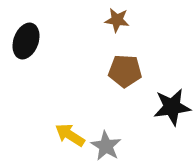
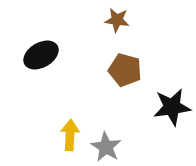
black ellipse: moved 15 px right, 14 px down; rotated 40 degrees clockwise
brown pentagon: moved 1 px up; rotated 12 degrees clockwise
yellow arrow: rotated 60 degrees clockwise
gray star: moved 1 px down
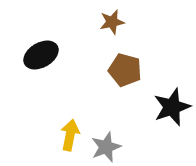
brown star: moved 5 px left, 2 px down; rotated 20 degrees counterclockwise
black star: rotated 12 degrees counterclockwise
yellow arrow: rotated 8 degrees clockwise
gray star: rotated 20 degrees clockwise
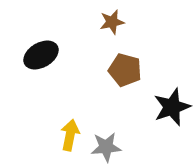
gray star: rotated 16 degrees clockwise
